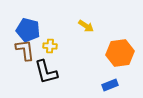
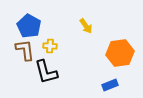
yellow arrow: rotated 21 degrees clockwise
blue pentagon: moved 1 px right, 4 px up; rotated 15 degrees clockwise
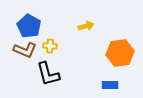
yellow arrow: rotated 70 degrees counterclockwise
brown L-shape: rotated 120 degrees clockwise
black L-shape: moved 2 px right, 2 px down
blue rectangle: rotated 21 degrees clockwise
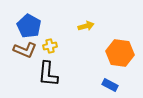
yellow cross: rotated 16 degrees counterclockwise
orange hexagon: rotated 16 degrees clockwise
black L-shape: rotated 20 degrees clockwise
blue rectangle: rotated 28 degrees clockwise
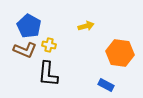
yellow cross: moved 1 px left, 1 px up; rotated 24 degrees clockwise
blue rectangle: moved 4 px left
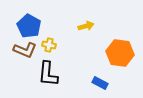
blue rectangle: moved 6 px left, 2 px up
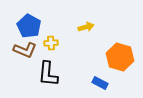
yellow arrow: moved 1 px down
yellow cross: moved 2 px right, 2 px up; rotated 16 degrees counterclockwise
orange hexagon: moved 4 px down; rotated 8 degrees clockwise
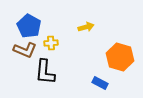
black L-shape: moved 3 px left, 2 px up
